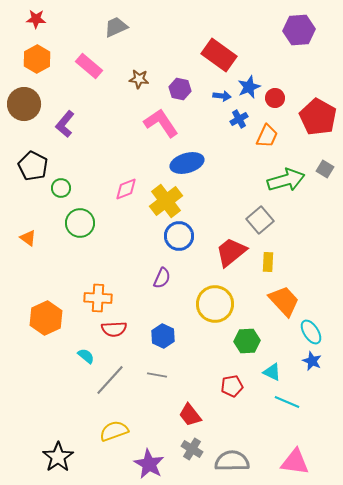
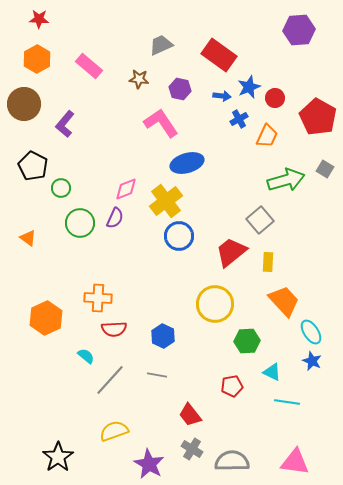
red star at (36, 19): moved 3 px right
gray trapezoid at (116, 27): moved 45 px right, 18 px down
purple semicircle at (162, 278): moved 47 px left, 60 px up
cyan line at (287, 402): rotated 15 degrees counterclockwise
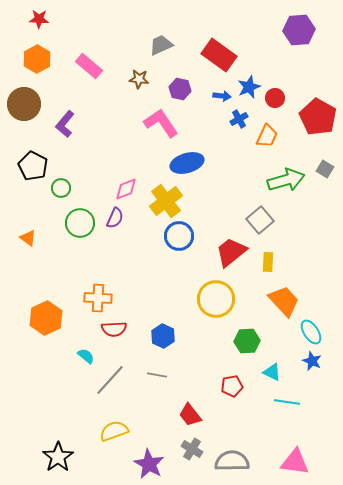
yellow circle at (215, 304): moved 1 px right, 5 px up
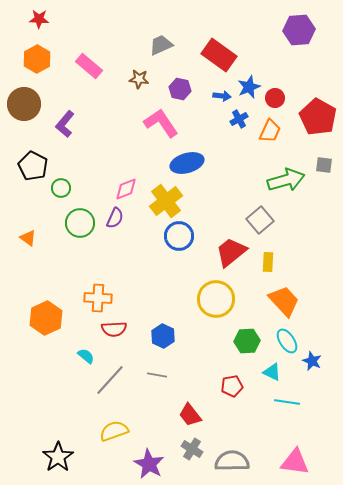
orange trapezoid at (267, 136): moved 3 px right, 5 px up
gray square at (325, 169): moved 1 px left, 4 px up; rotated 24 degrees counterclockwise
cyan ellipse at (311, 332): moved 24 px left, 9 px down
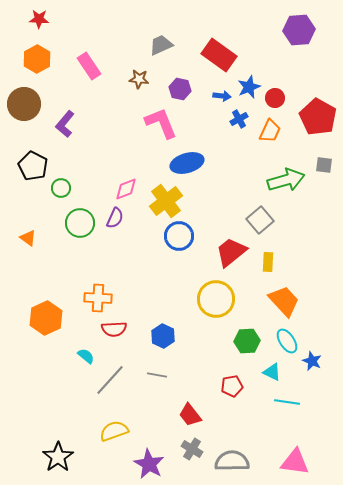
pink rectangle at (89, 66): rotated 16 degrees clockwise
pink L-shape at (161, 123): rotated 12 degrees clockwise
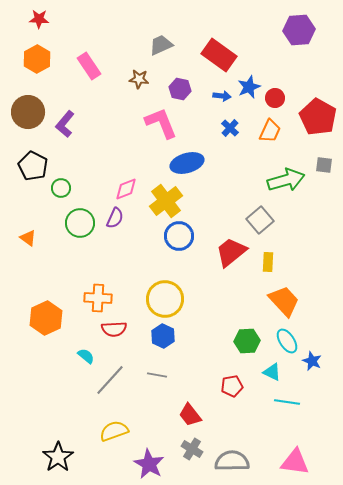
brown circle at (24, 104): moved 4 px right, 8 px down
blue cross at (239, 119): moved 9 px left, 9 px down; rotated 18 degrees counterclockwise
yellow circle at (216, 299): moved 51 px left
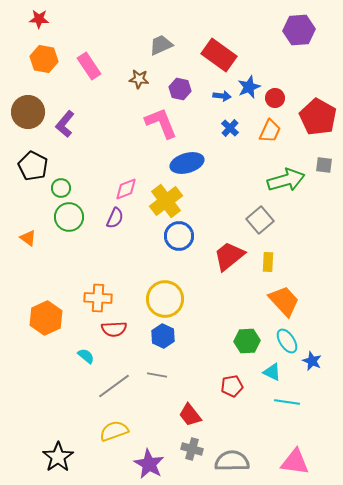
orange hexagon at (37, 59): moved 7 px right; rotated 20 degrees counterclockwise
green circle at (80, 223): moved 11 px left, 6 px up
red trapezoid at (231, 252): moved 2 px left, 4 px down
gray line at (110, 380): moved 4 px right, 6 px down; rotated 12 degrees clockwise
gray cross at (192, 449): rotated 15 degrees counterclockwise
